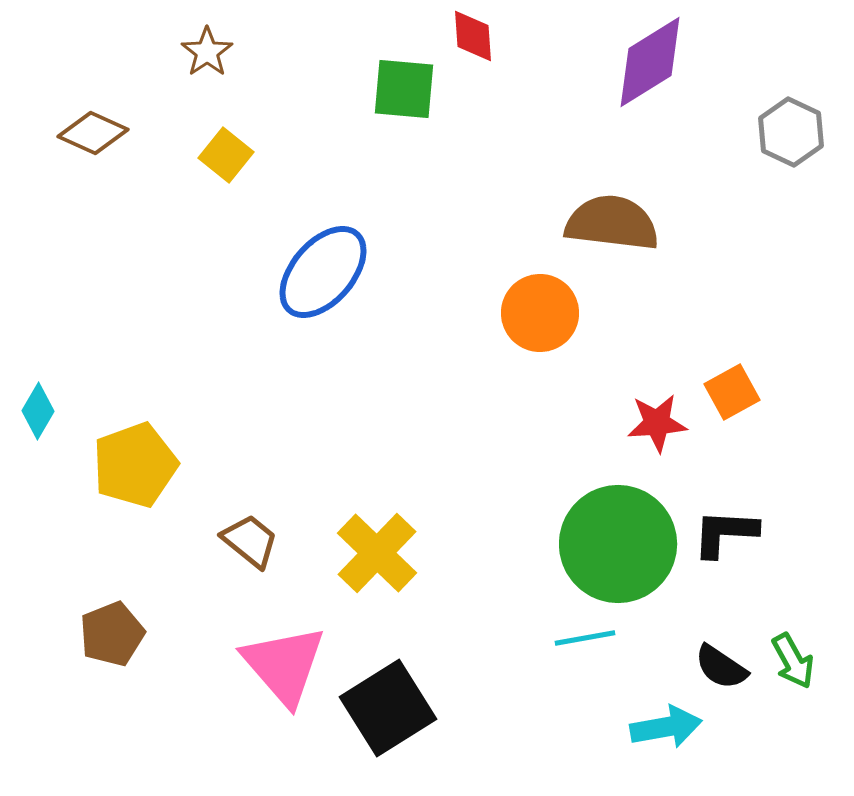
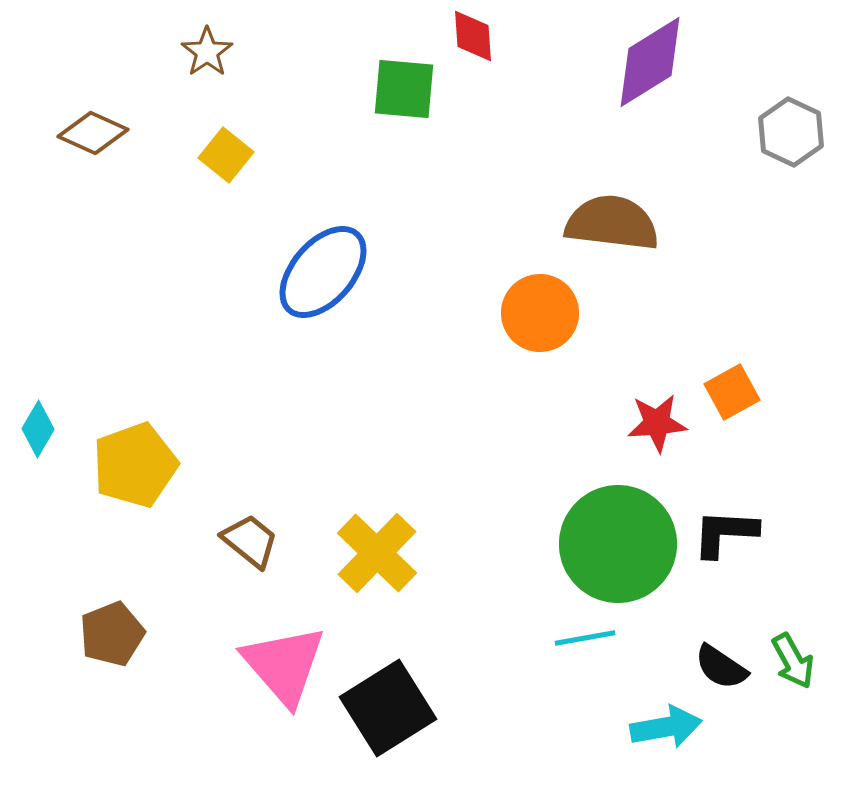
cyan diamond: moved 18 px down
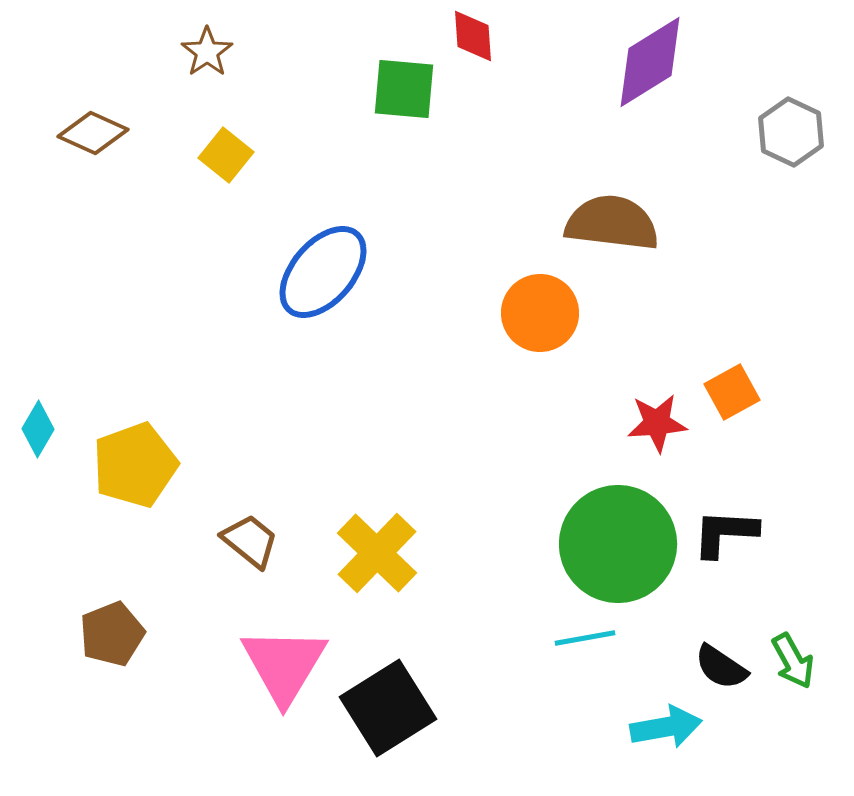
pink triangle: rotated 12 degrees clockwise
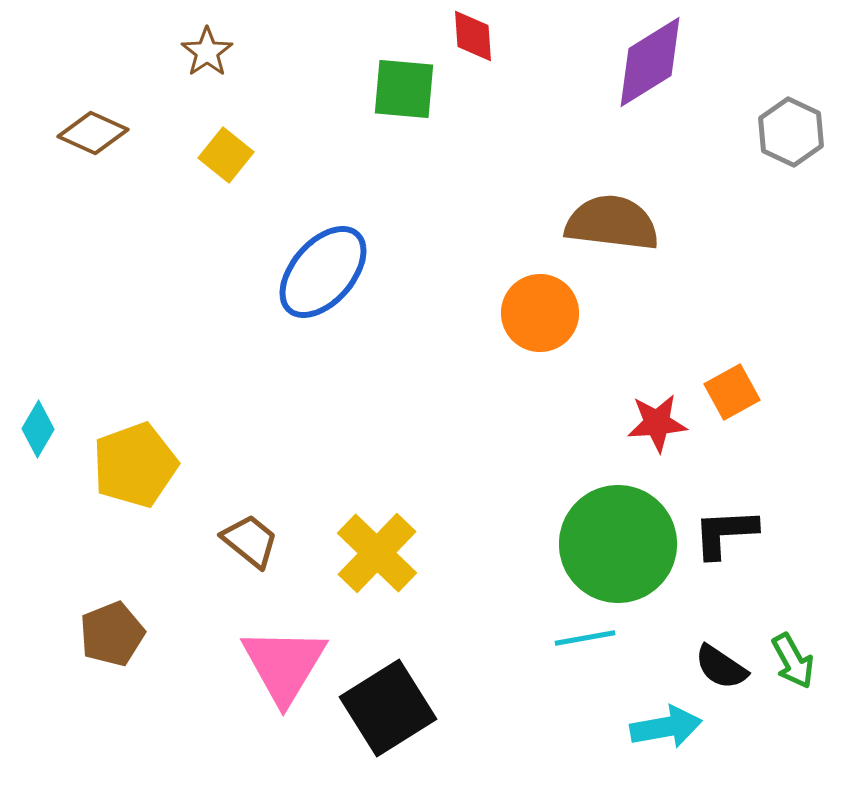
black L-shape: rotated 6 degrees counterclockwise
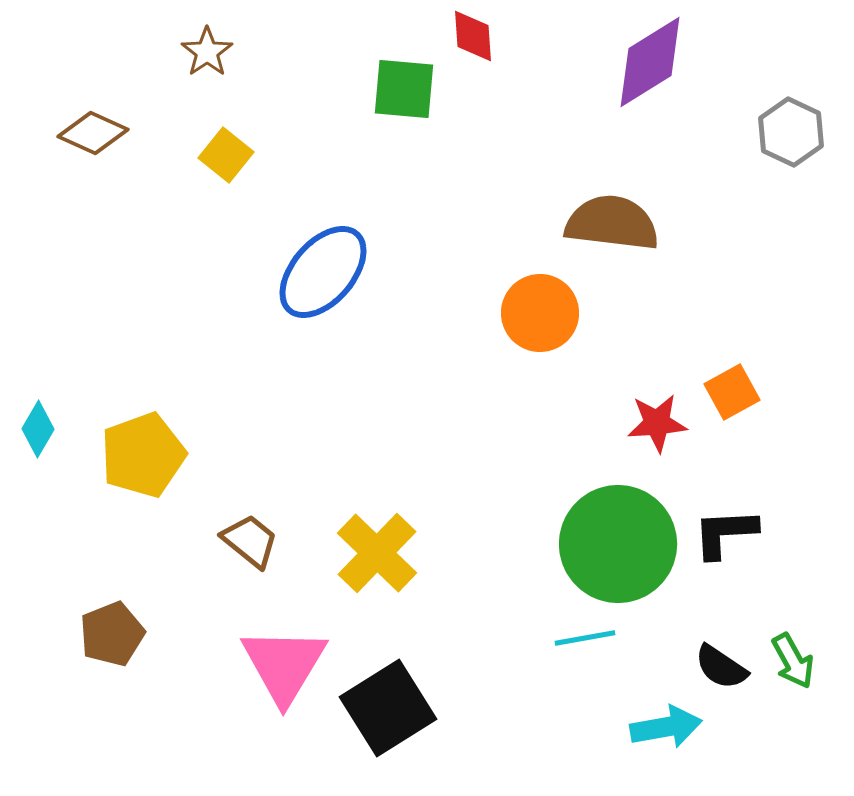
yellow pentagon: moved 8 px right, 10 px up
